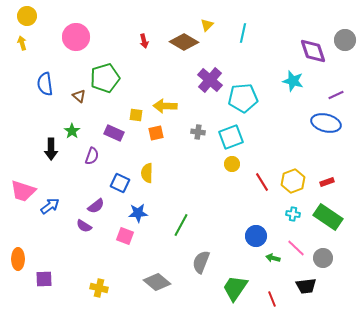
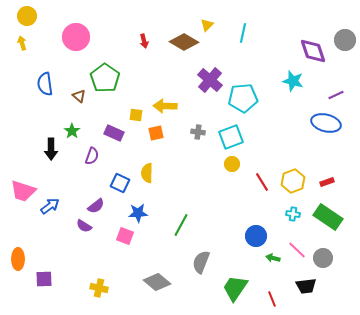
green pentagon at (105, 78): rotated 20 degrees counterclockwise
pink line at (296, 248): moved 1 px right, 2 px down
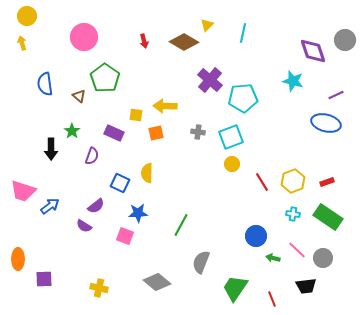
pink circle at (76, 37): moved 8 px right
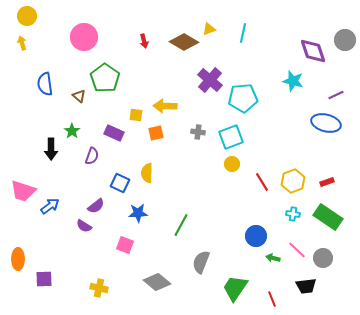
yellow triangle at (207, 25): moved 2 px right, 4 px down; rotated 24 degrees clockwise
pink square at (125, 236): moved 9 px down
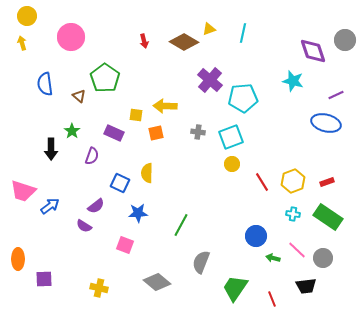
pink circle at (84, 37): moved 13 px left
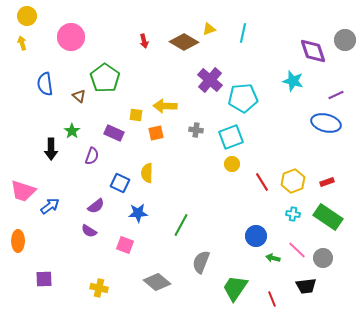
gray cross at (198, 132): moved 2 px left, 2 px up
purple semicircle at (84, 226): moved 5 px right, 5 px down
orange ellipse at (18, 259): moved 18 px up
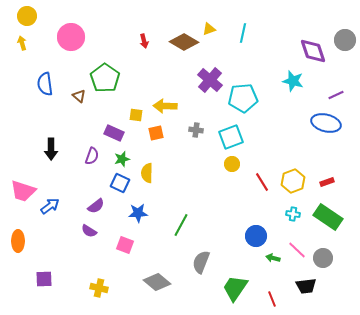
green star at (72, 131): moved 50 px right, 28 px down; rotated 21 degrees clockwise
